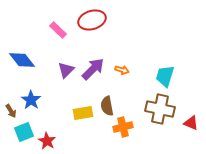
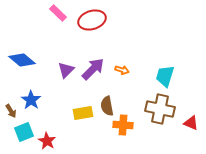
pink rectangle: moved 17 px up
blue diamond: rotated 12 degrees counterclockwise
orange cross: moved 2 px up; rotated 18 degrees clockwise
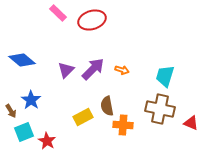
yellow rectangle: moved 4 px down; rotated 18 degrees counterclockwise
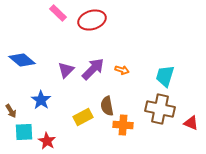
blue star: moved 10 px right
cyan square: rotated 18 degrees clockwise
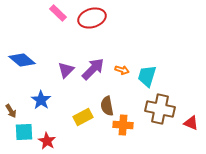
red ellipse: moved 2 px up
cyan trapezoid: moved 18 px left
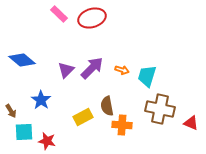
pink rectangle: moved 1 px right, 1 px down
purple arrow: moved 1 px left, 1 px up
orange cross: moved 1 px left
red star: rotated 18 degrees counterclockwise
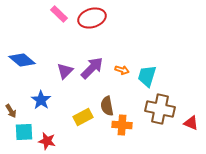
purple triangle: moved 1 px left, 1 px down
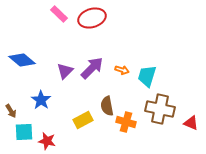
yellow rectangle: moved 3 px down
orange cross: moved 4 px right, 3 px up; rotated 12 degrees clockwise
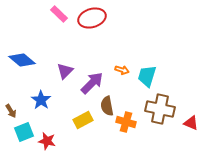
purple arrow: moved 15 px down
cyan square: rotated 18 degrees counterclockwise
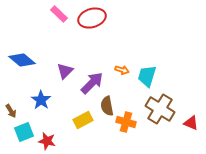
brown cross: rotated 20 degrees clockwise
